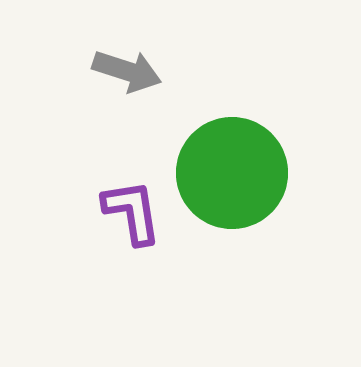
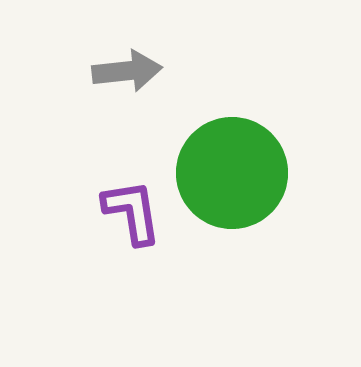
gray arrow: rotated 24 degrees counterclockwise
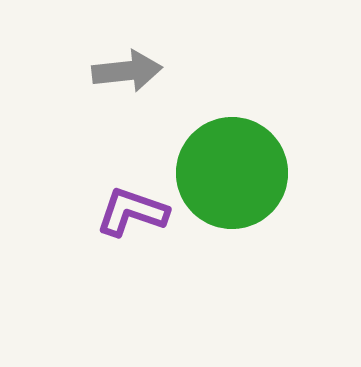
purple L-shape: rotated 62 degrees counterclockwise
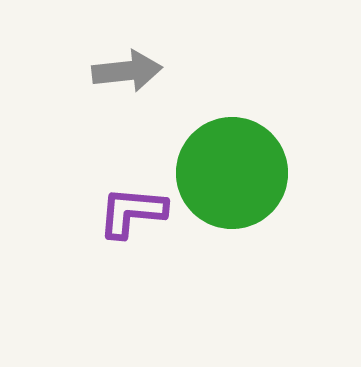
purple L-shape: rotated 14 degrees counterclockwise
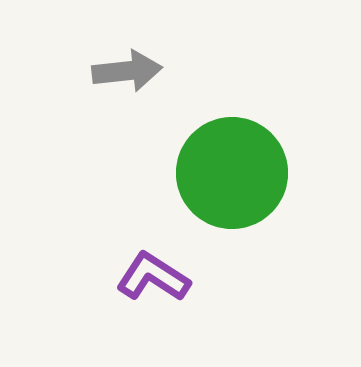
purple L-shape: moved 21 px right, 65 px down; rotated 28 degrees clockwise
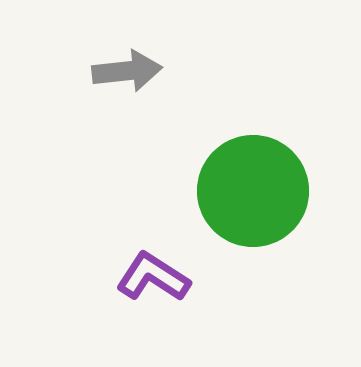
green circle: moved 21 px right, 18 px down
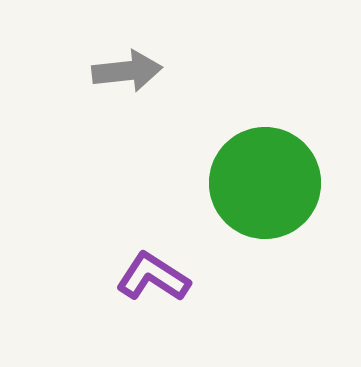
green circle: moved 12 px right, 8 px up
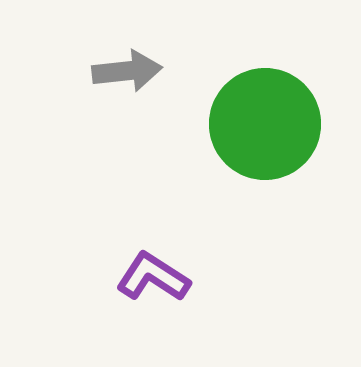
green circle: moved 59 px up
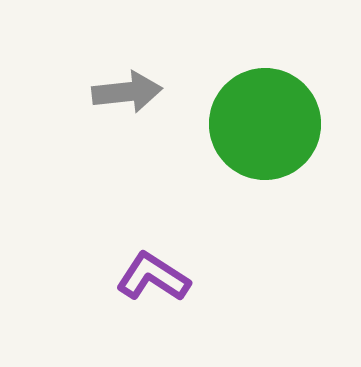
gray arrow: moved 21 px down
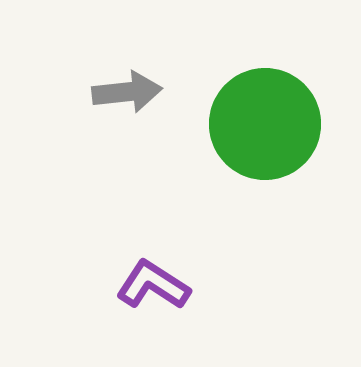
purple L-shape: moved 8 px down
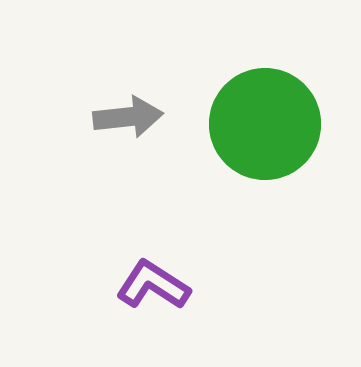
gray arrow: moved 1 px right, 25 px down
